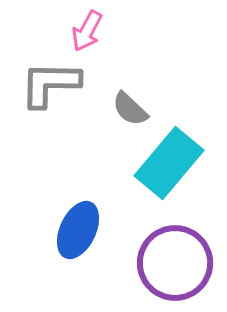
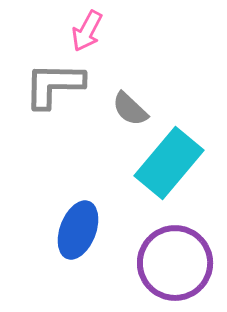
gray L-shape: moved 4 px right, 1 px down
blue ellipse: rotated 4 degrees counterclockwise
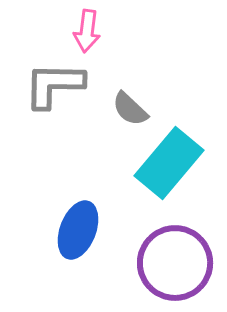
pink arrow: rotated 21 degrees counterclockwise
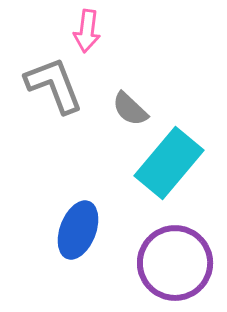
gray L-shape: rotated 68 degrees clockwise
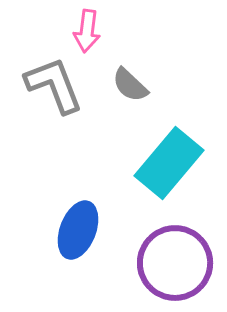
gray semicircle: moved 24 px up
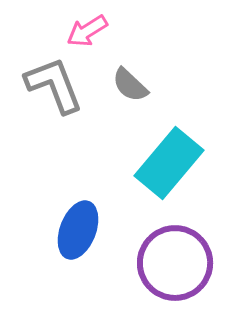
pink arrow: rotated 51 degrees clockwise
